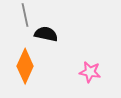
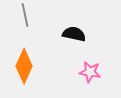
black semicircle: moved 28 px right
orange diamond: moved 1 px left
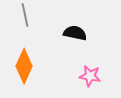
black semicircle: moved 1 px right, 1 px up
pink star: moved 4 px down
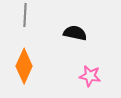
gray line: rotated 15 degrees clockwise
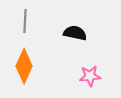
gray line: moved 6 px down
pink star: rotated 15 degrees counterclockwise
